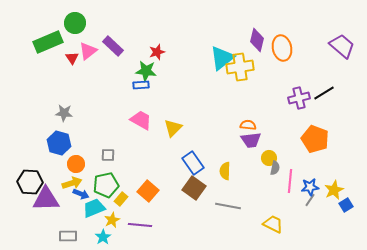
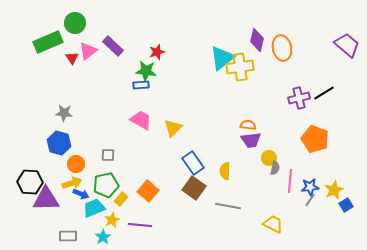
purple trapezoid at (342, 46): moved 5 px right, 1 px up
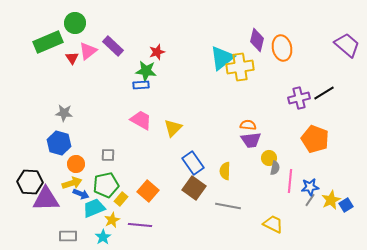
yellow star at (334, 190): moved 3 px left, 10 px down
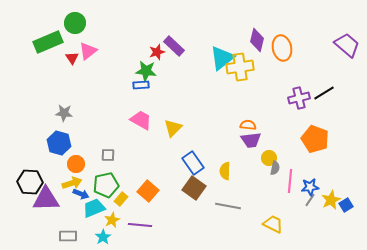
purple rectangle at (113, 46): moved 61 px right
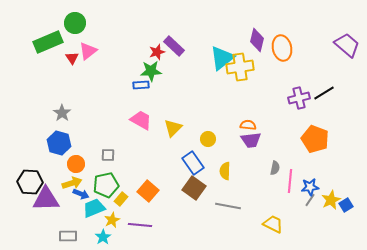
green star at (146, 71): moved 5 px right; rotated 10 degrees counterclockwise
gray star at (64, 113): moved 2 px left; rotated 30 degrees clockwise
yellow circle at (269, 158): moved 61 px left, 19 px up
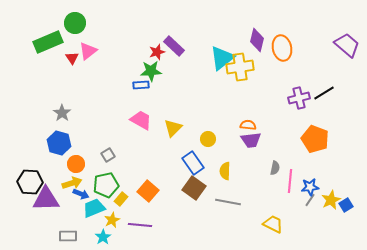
gray square at (108, 155): rotated 32 degrees counterclockwise
gray line at (228, 206): moved 4 px up
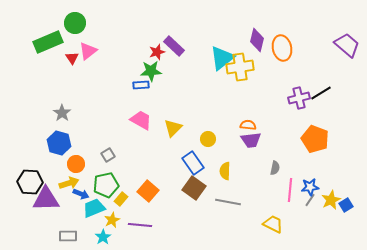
black line at (324, 93): moved 3 px left
pink line at (290, 181): moved 9 px down
yellow arrow at (72, 183): moved 3 px left
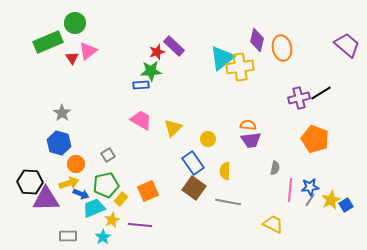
orange square at (148, 191): rotated 25 degrees clockwise
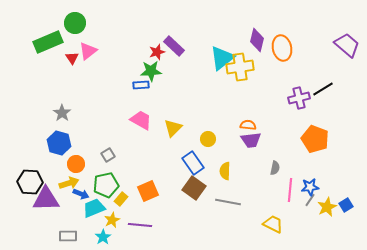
black line at (321, 93): moved 2 px right, 4 px up
yellow star at (331, 200): moved 4 px left, 7 px down
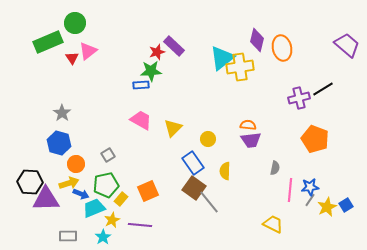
gray line at (228, 202): moved 19 px left; rotated 40 degrees clockwise
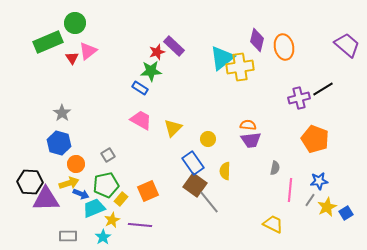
orange ellipse at (282, 48): moved 2 px right, 1 px up
blue rectangle at (141, 85): moved 1 px left, 3 px down; rotated 35 degrees clockwise
blue star at (310, 187): moved 9 px right, 6 px up
brown square at (194, 188): moved 1 px right, 3 px up
blue square at (346, 205): moved 8 px down
